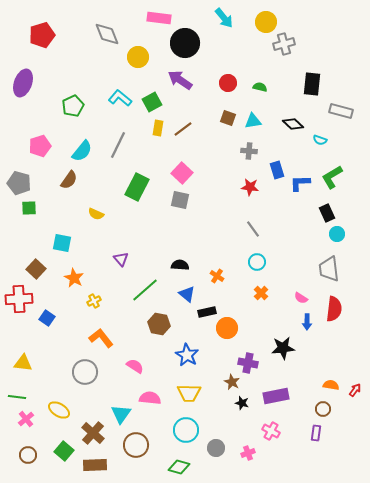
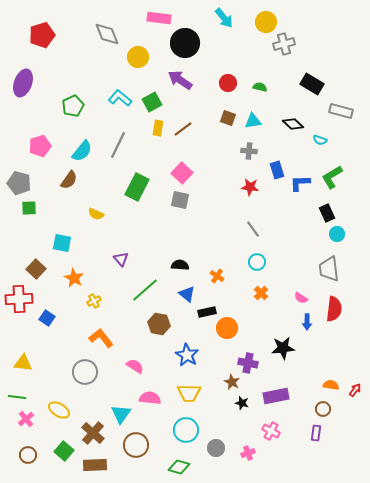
black rectangle at (312, 84): rotated 65 degrees counterclockwise
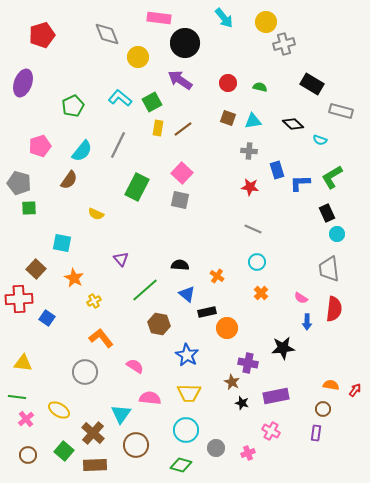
gray line at (253, 229): rotated 30 degrees counterclockwise
green diamond at (179, 467): moved 2 px right, 2 px up
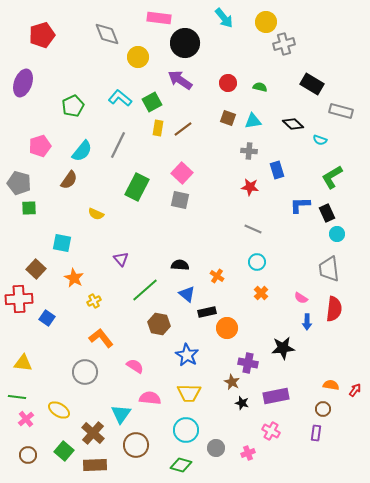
blue L-shape at (300, 183): moved 22 px down
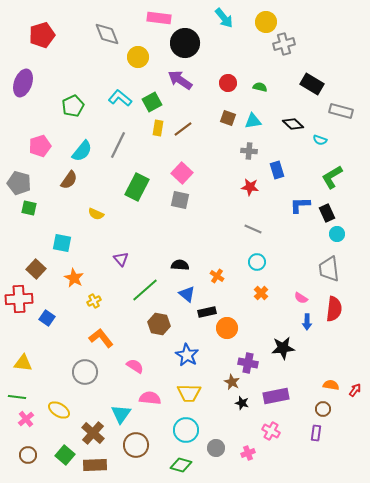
green square at (29, 208): rotated 14 degrees clockwise
green square at (64, 451): moved 1 px right, 4 px down
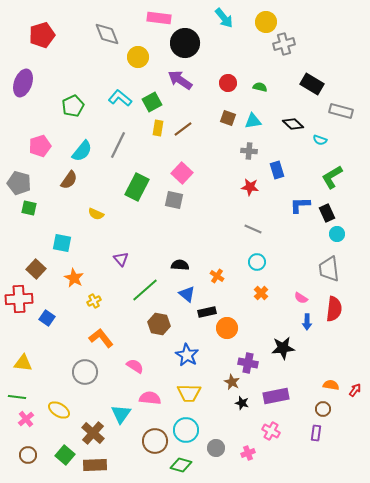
gray square at (180, 200): moved 6 px left
brown circle at (136, 445): moved 19 px right, 4 px up
